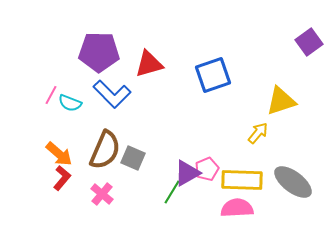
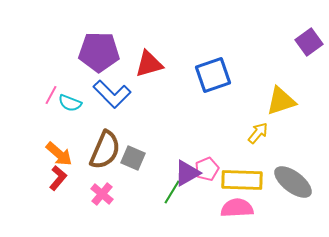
red L-shape: moved 4 px left
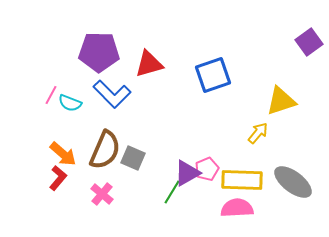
orange arrow: moved 4 px right
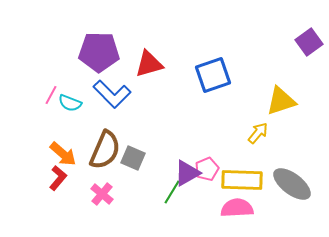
gray ellipse: moved 1 px left, 2 px down
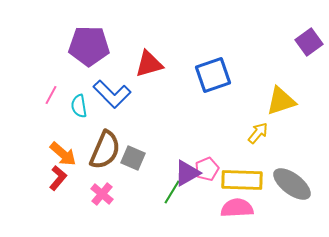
purple pentagon: moved 10 px left, 6 px up
cyan semicircle: moved 9 px right, 3 px down; rotated 60 degrees clockwise
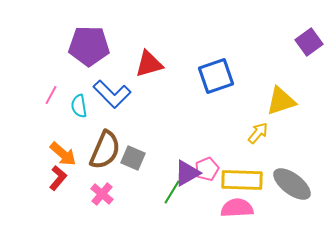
blue square: moved 3 px right, 1 px down
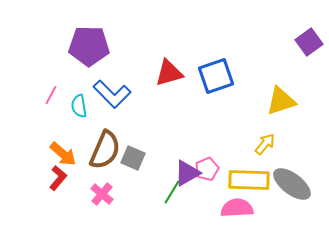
red triangle: moved 20 px right, 9 px down
yellow arrow: moved 7 px right, 11 px down
yellow rectangle: moved 7 px right
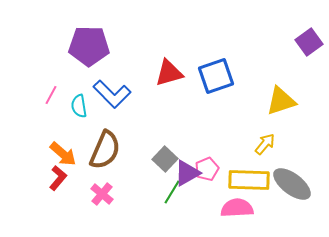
gray square: moved 32 px right, 1 px down; rotated 20 degrees clockwise
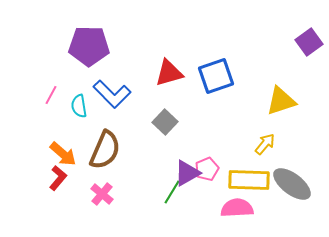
gray square: moved 37 px up
